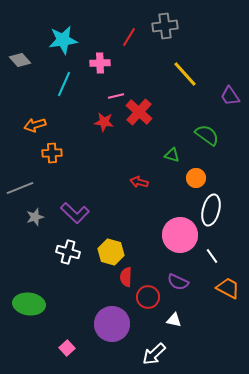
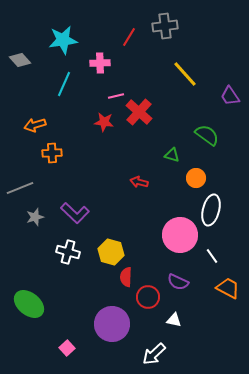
green ellipse: rotated 32 degrees clockwise
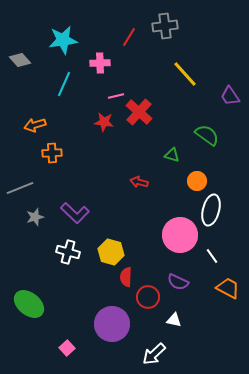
orange circle: moved 1 px right, 3 px down
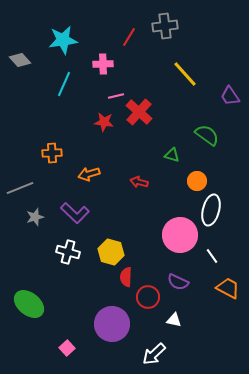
pink cross: moved 3 px right, 1 px down
orange arrow: moved 54 px right, 49 px down
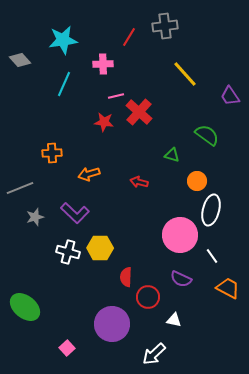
yellow hexagon: moved 11 px left, 4 px up; rotated 15 degrees counterclockwise
purple semicircle: moved 3 px right, 3 px up
green ellipse: moved 4 px left, 3 px down
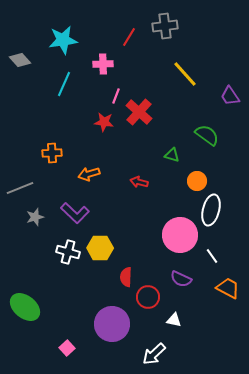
pink line: rotated 56 degrees counterclockwise
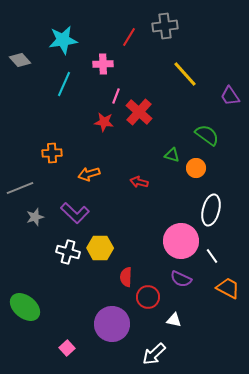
orange circle: moved 1 px left, 13 px up
pink circle: moved 1 px right, 6 px down
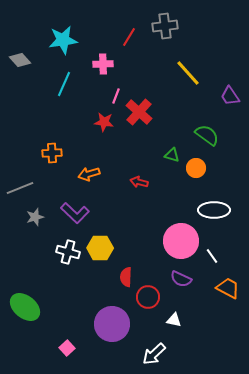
yellow line: moved 3 px right, 1 px up
white ellipse: moved 3 px right; rotated 76 degrees clockwise
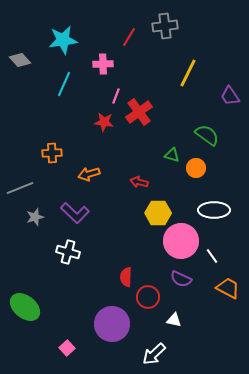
yellow line: rotated 68 degrees clockwise
red cross: rotated 12 degrees clockwise
yellow hexagon: moved 58 px right, 35 px up
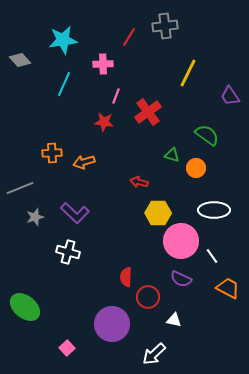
red cross: moved 9 px right
orange arrow: moved 5 px left, 12 px up
